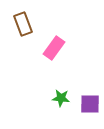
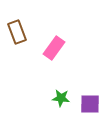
brown rectangle: moved 6 px left, 8 px down
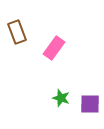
green star: rotated 12 degrees clockwise
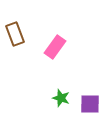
brown rectangle: moved 2 px left, 2 px down
pink rectangle: moved 1 px right, 1 px up
